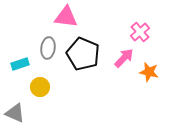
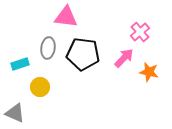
black pentagon: rotated 16 degrees counterclockwise
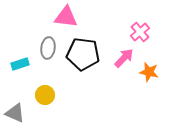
yellow circle: moved 5 px right, 8 px down
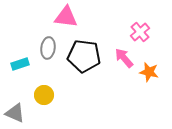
black pentagon: moved 1 px right, 2 px down
pink arrow: rotated 85 degrees counterclockwise
yellow circle: moved 1 px left
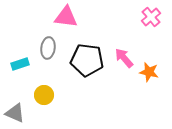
pink cross: moved 11 px right, 15 px up
black pentagon: moved 3 px right, 4 px down
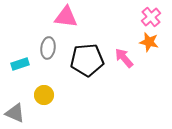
black pentagon: rotated 12 degrees counterclockwise
orange star: moved 30 px up
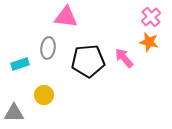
black pentagon: moved 1 px right, 1 px down
gray triangle: moved 1 px left; rotated 25 degrees counterclockwise
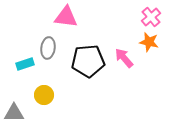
cyan rectangle: moved 5 px right
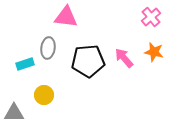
orange star: moved 5 px right, 10 px down
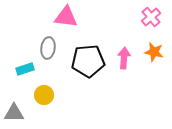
pink arrow: rotated 45 degrees clockwise
cyan rectangle: moved 5 px down
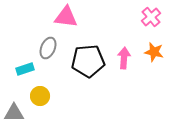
gray ellipse: rotated 15 degrees clockwise
yellow circle: moved 4 px left, 1 px down
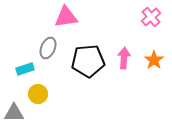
pink triangle: rotated 15 degrees counterclockwise
orange star: moved 8 px down; rotated 24 degrees clockwise
yellow circle: moved 2 px left, 2 px up
